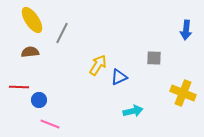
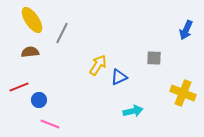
blue arrow: rotated 18 degrees clockwise
red line: rotated 24 degrees counterclockwise
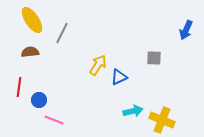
red line: rotated 60 degrees counterclockwise
yellow cross: moved 21 px left, 27 px down
pink line: moved 4 px right, 4 px up
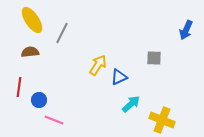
cyan arrow: moved 2 px left, 7 px up; rotated 30 degrees counterclockwise
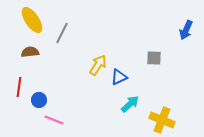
cyan arrow: moved 1 px left
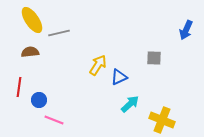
gray line: moved 3 px left; rotated 50 degrees clockwise
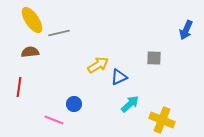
yellow arrow: rotated 25 degrees clockwise
blue circle: moved 35 px right, 4 px down
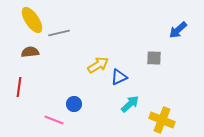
blue arrow: moved 8 px left; rotated 24 degrees clockwise
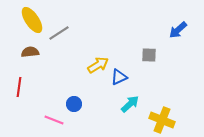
gray line: rotated 20 degrees counterclockwise
gray square: moved 5 px left, 3 px up
